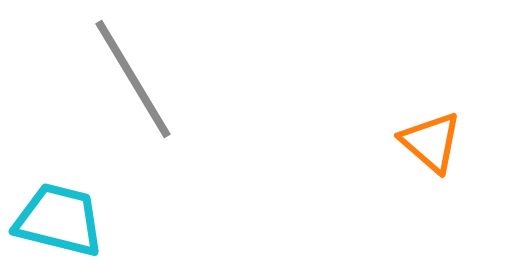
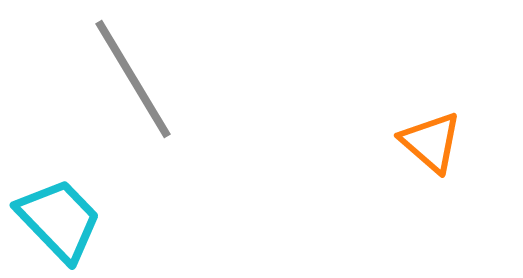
cyan trapezoid: rotated 32 degrees clockwise
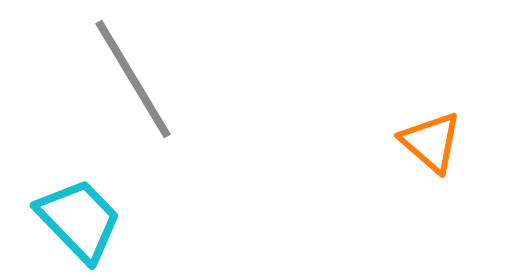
cyan trapezoid: moved 20 px right
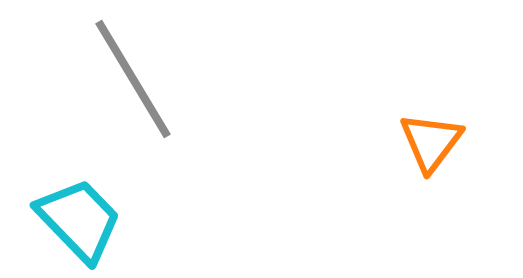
orange triangle: rotated 26 degrees clockwise
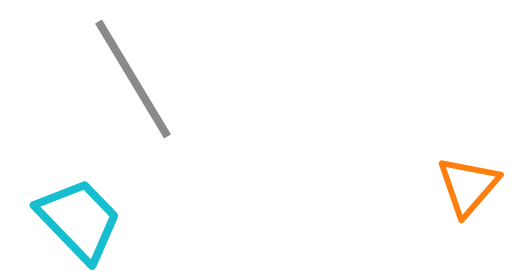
orange triangle: moved 37 px right, 44 px down; rotated 4 degrees clockwise
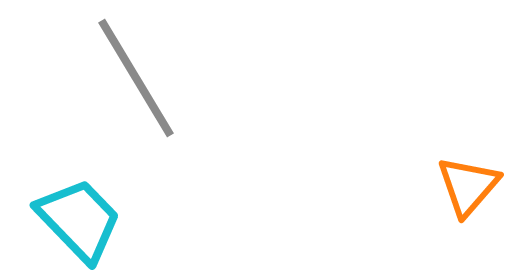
gray line: moved 3 px right, 1 px up
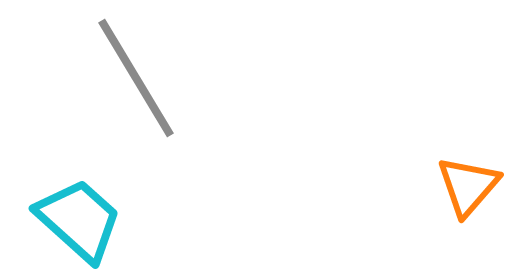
cyan trapezoid: rotated 4 degrees counterclockwise
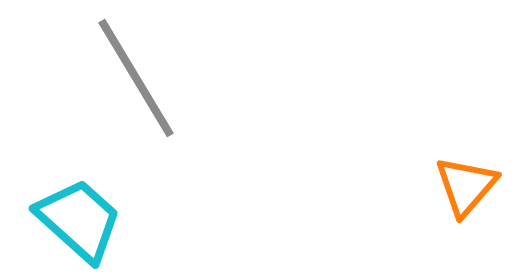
orange triangle: moved 2 px left
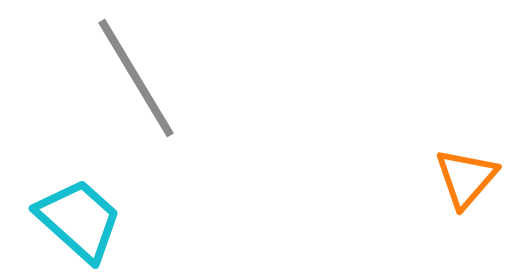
orange triangle: moved 8 px up
